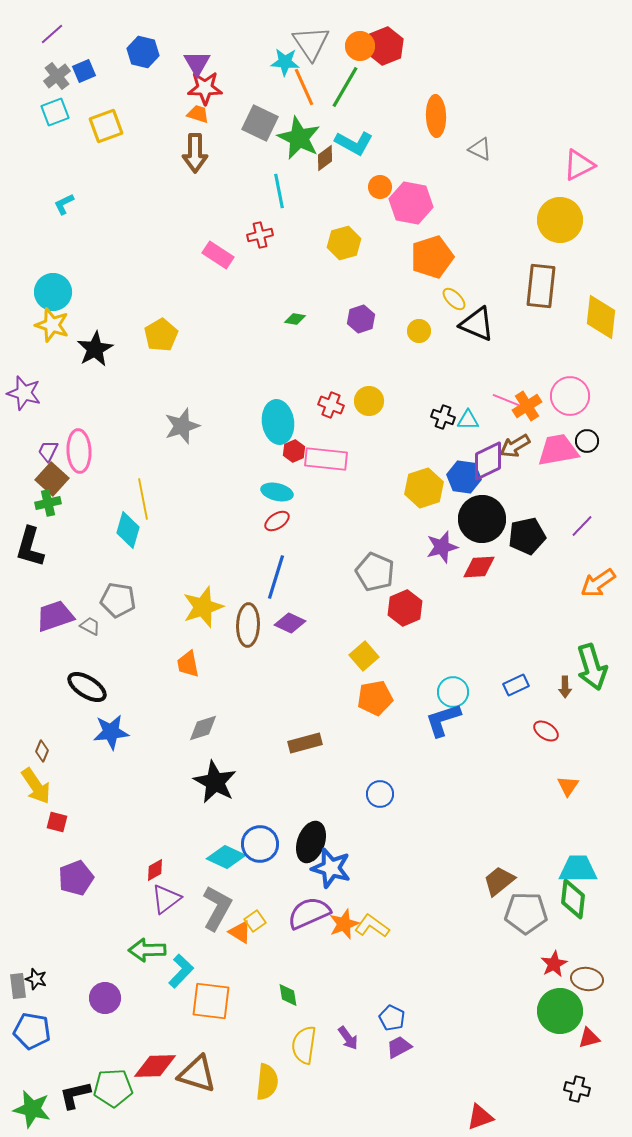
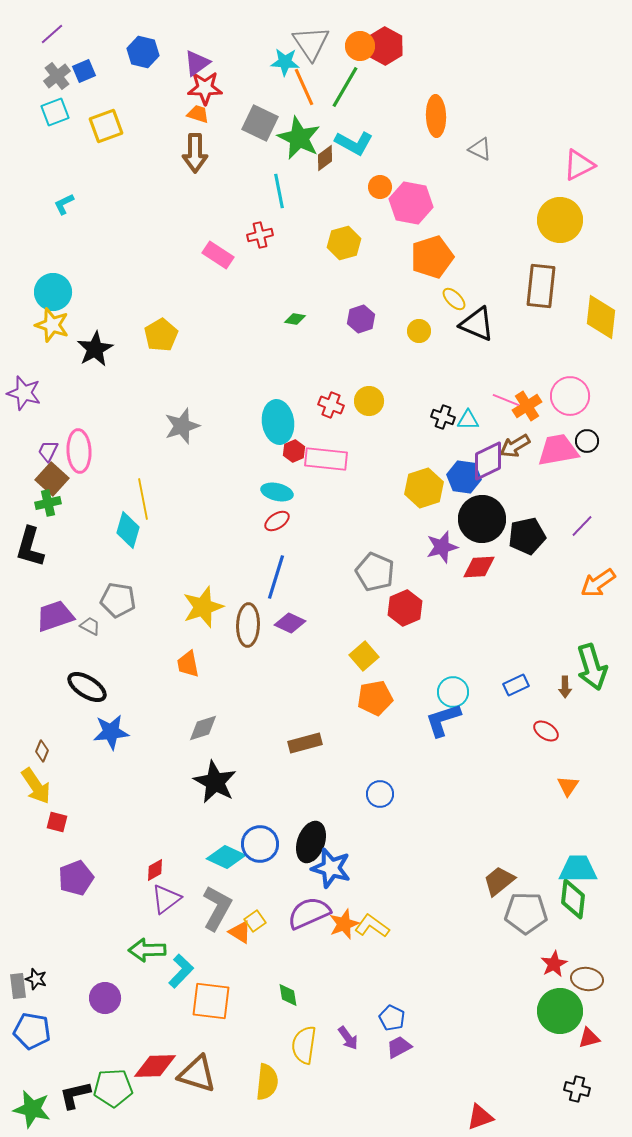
red hexagon at (385, 46): rotated 9 degrees counterclockwise
purple triangle at (197, 63): rotated 24 degrees clockwise
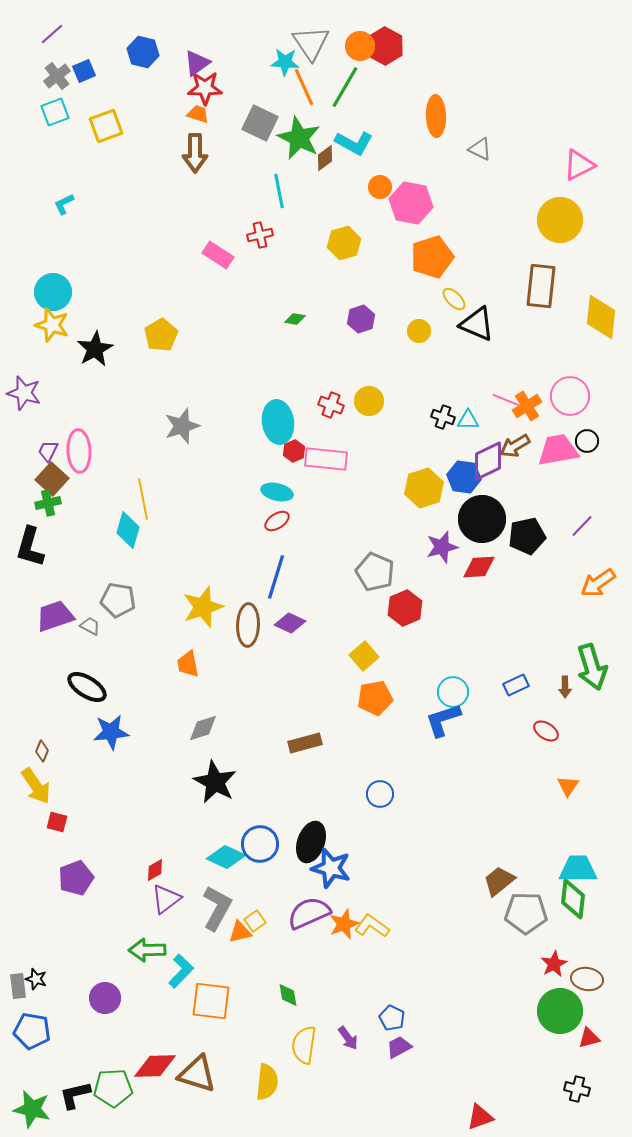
orange triangle at (240, 932): rotated 45 degrees counterclockwise
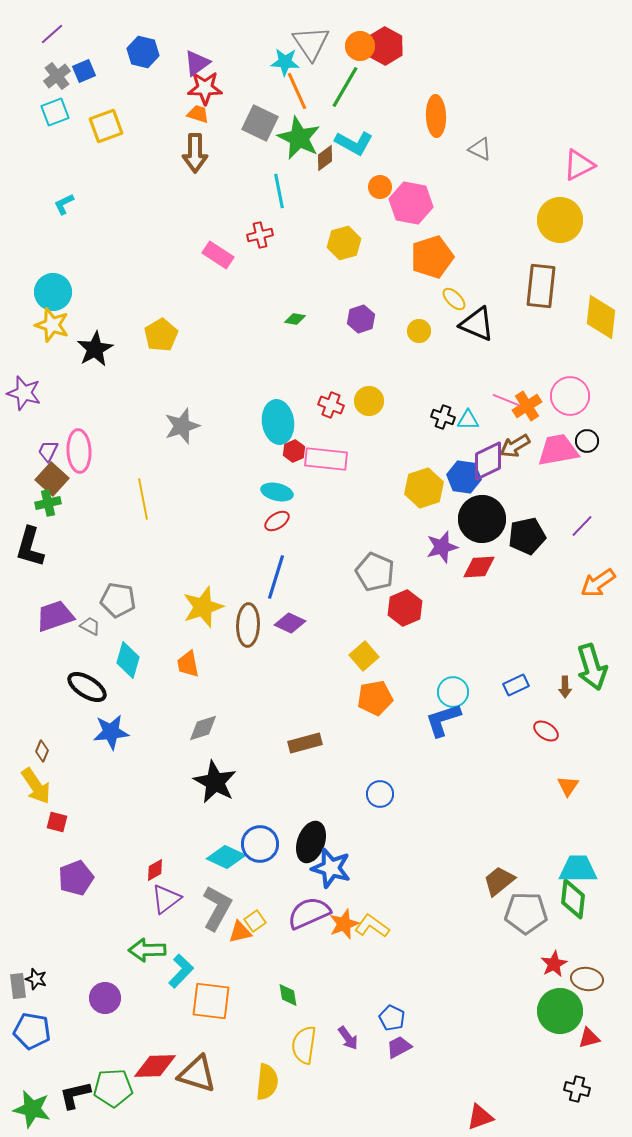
orange line at (304, 87): moved 7 px left, 4 px down
cyan diamond at (128, 530): moved 130 px down
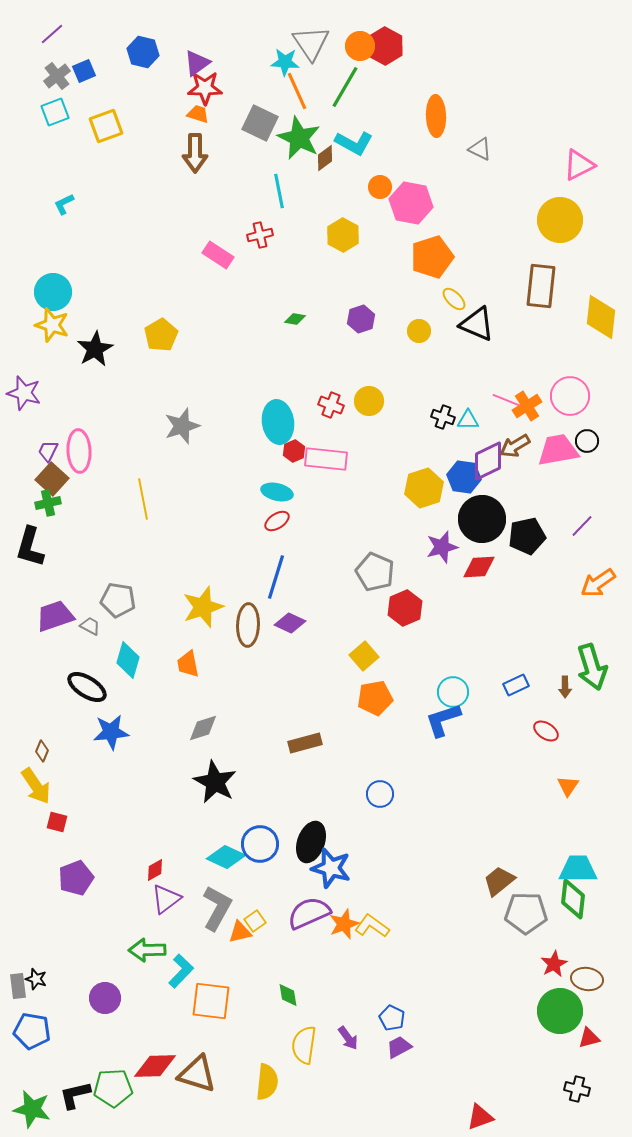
yellow hexagon at (344, 243): moved 1 px left, 8 px up; rotated 16 degrees counterclockwise
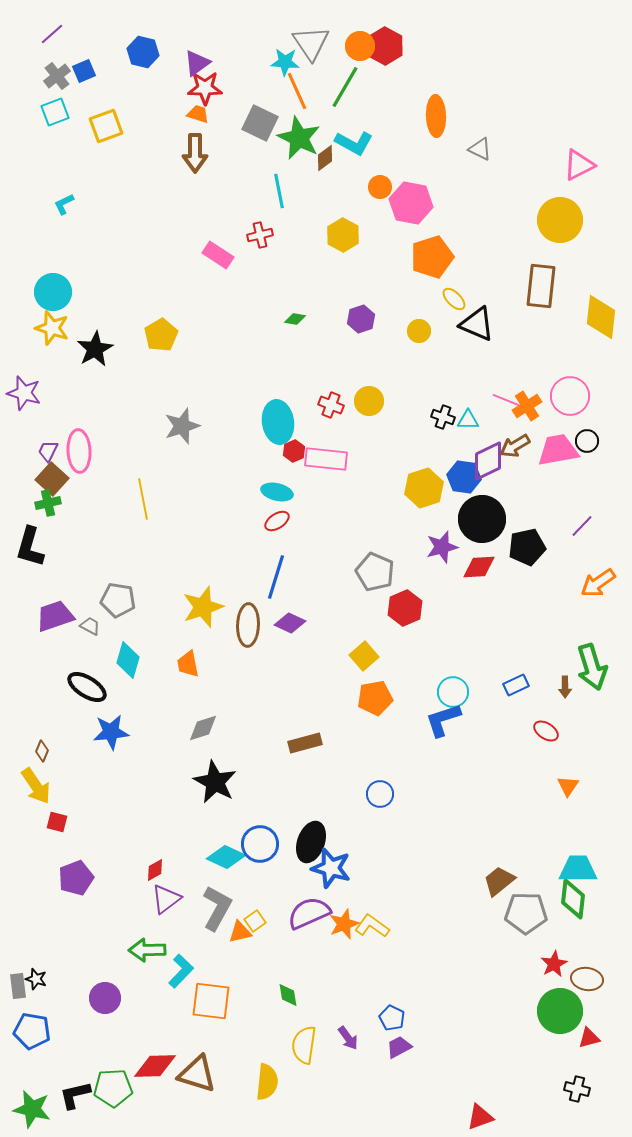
yellow star at (52, 325): moved 3 px down
black pentagon at (527, 536): moved 11 px down
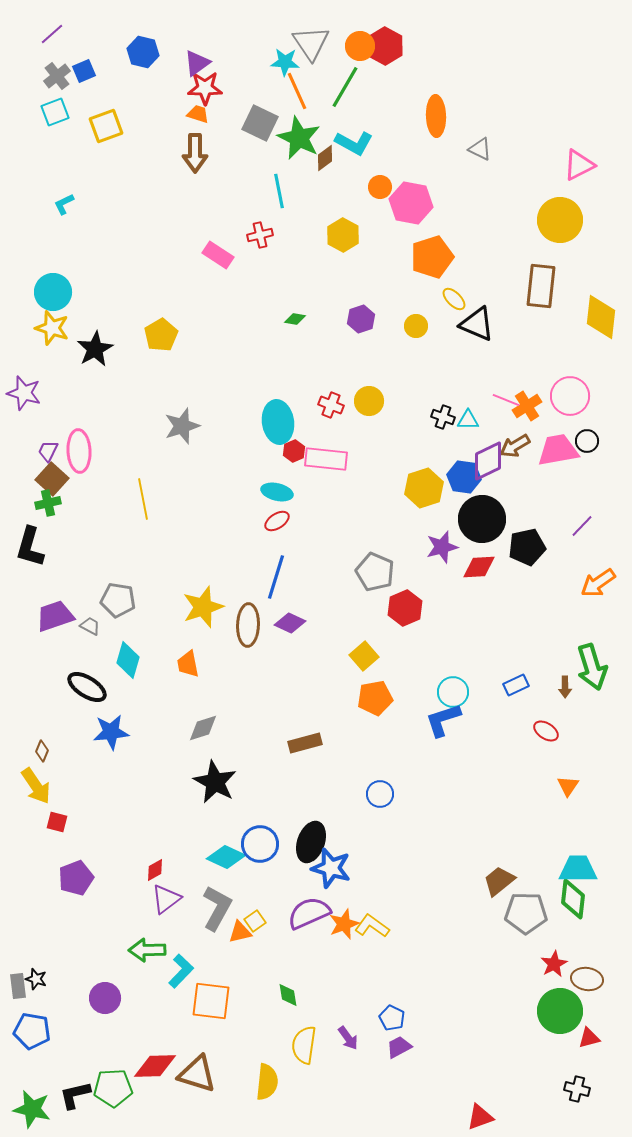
yellow circle at (419, 331): moved 3 px left, 5 px up
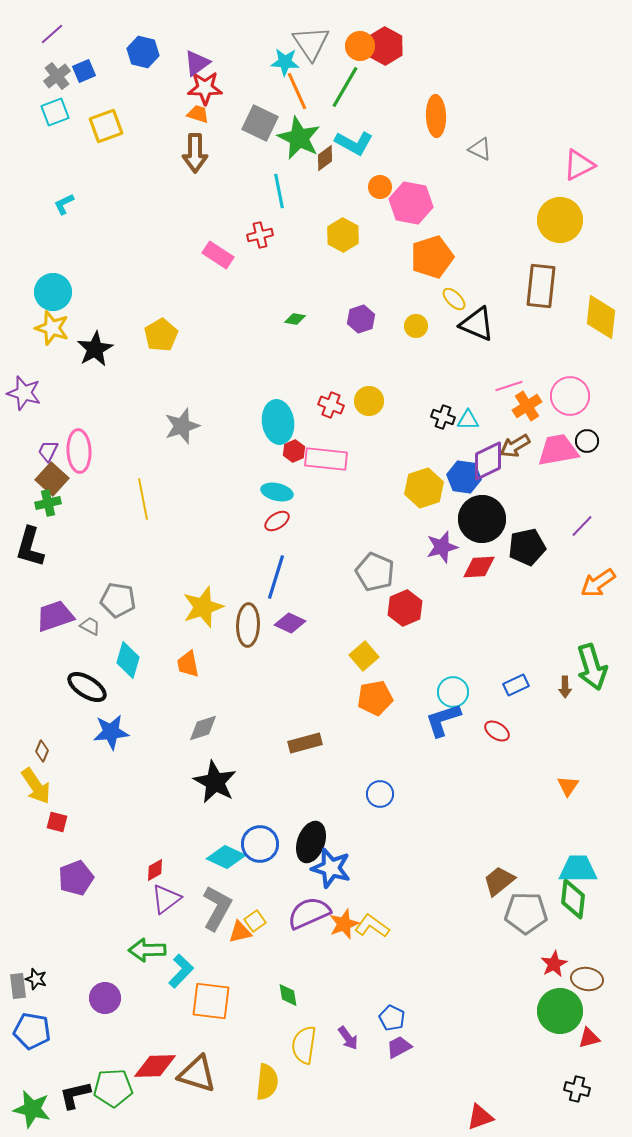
pink line at (506, 400): moved 3 px right, 14 px up; rotated 40 degrees counterclockwise
red ellipse at (546, 731): moved 49 px left
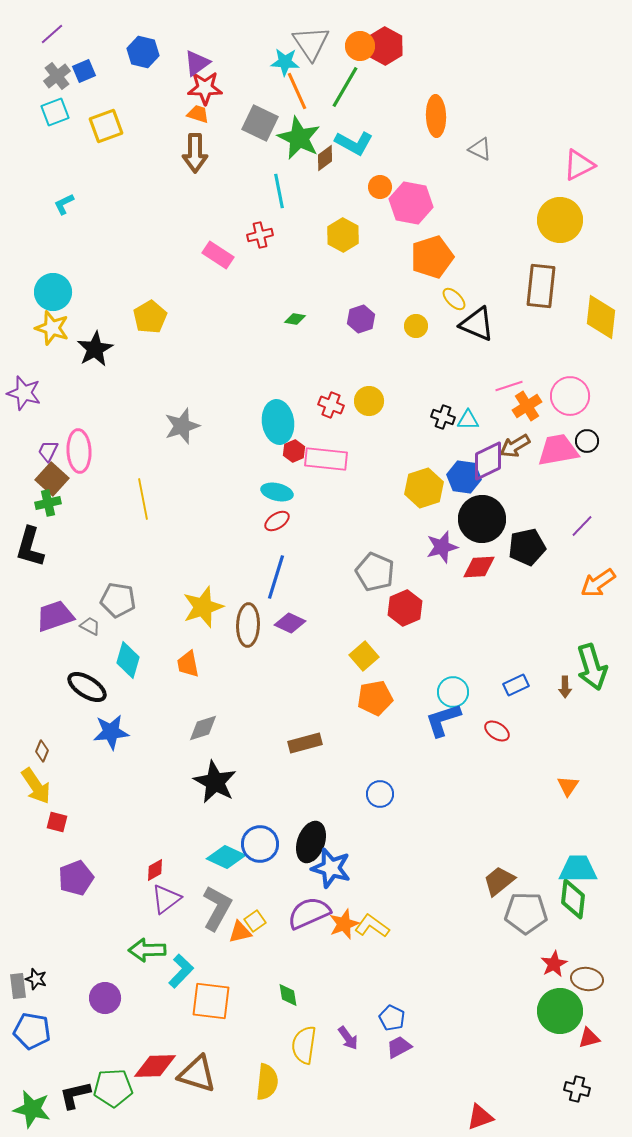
yellow pentagon at (161, 335): moved 11 px left, 18 px up
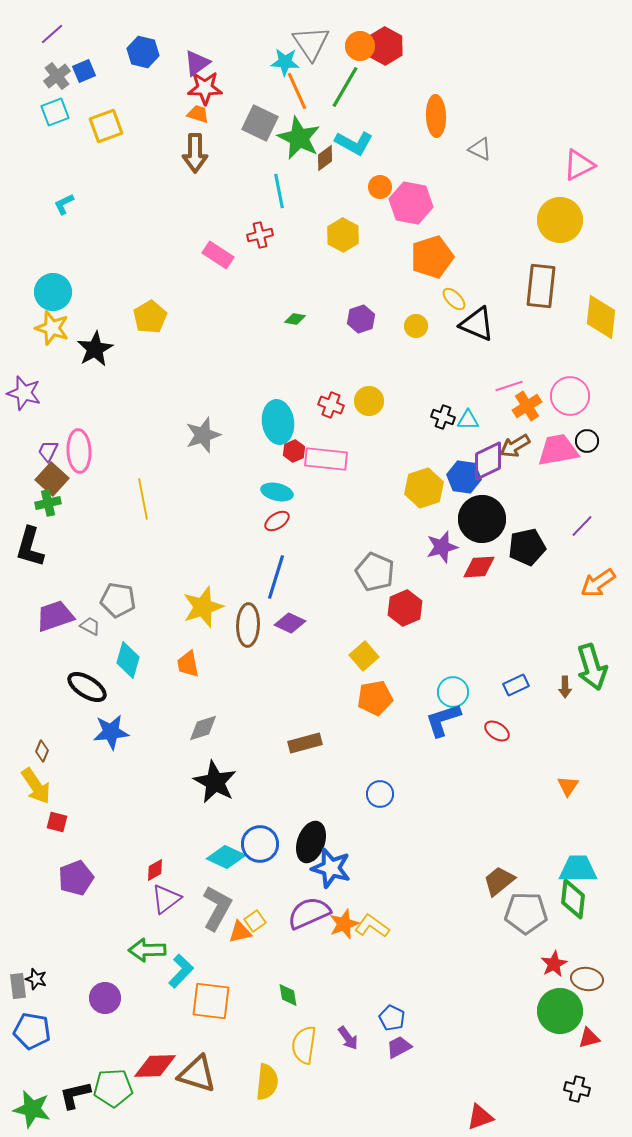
gray star at (182, 426): moved 21 px right, 9 px down
